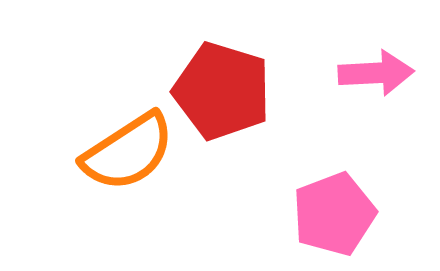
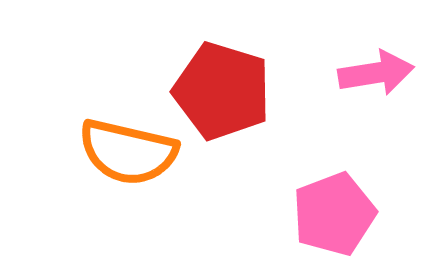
pink arrow: rotated 6 degrees counterclockwise
orange semicircle: rotated 46 degrees clockwise
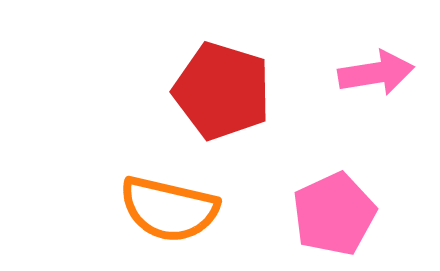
orange semicircle: moved 41 px right, 57 px down
pink pentagon: rotated 4 degrees counterclockwise
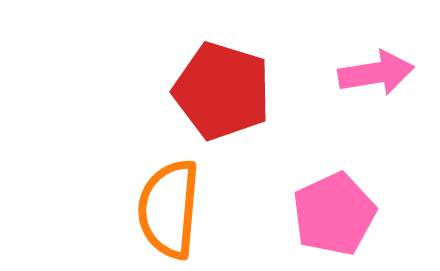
orange semicircle: rotated 82 degrees clockwise
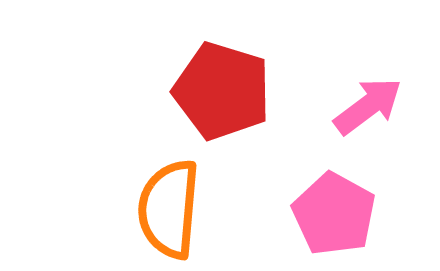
pink arrow: moved 8 px left, 33 px down; rotated 28 degrees counterclockwise
pink pentagon: rotated 18 degrees counterclockwise
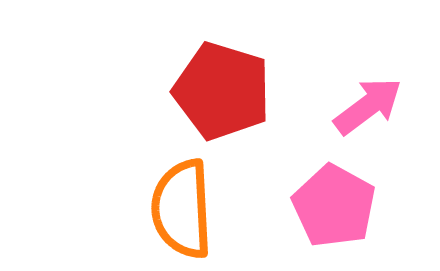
orange semicircle: moved 13 px right; rotated 8 degrees counterclockwise
pink pentagon: moved 8 px up
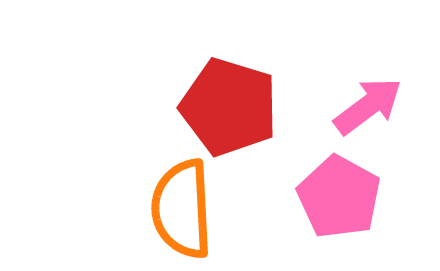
red pentagon: moved 7 px right, 16 px down
pink pentagon: moved 5 px right, 9 px up
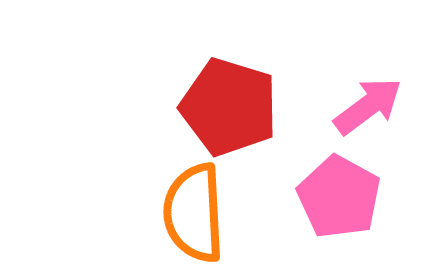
orange semicircle: moved 12 px right, 4 px down
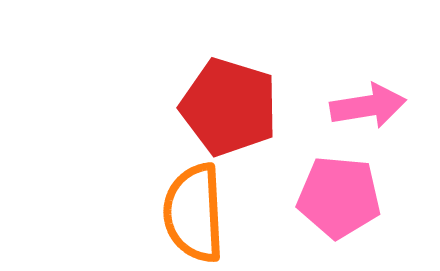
pink arrow: rotated 28 degrees clockwise
pink pentagon: rotated 24 degrees counterclockwise
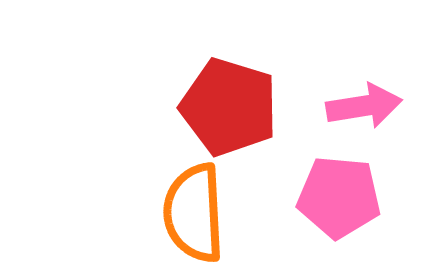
pink arrow: moved 4 px left
